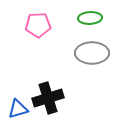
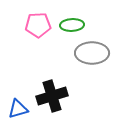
green ellipse: moved 18 px left, 7 px down
black cross: moved 4 px right, 2 px up
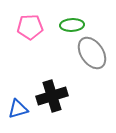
pink pentagon: moved 8 px left, 2 px down
gray ellipse: rotated 56 degrees clockwise
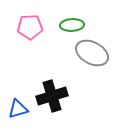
gray ellipse: rotated 28 degrees counterclockwise
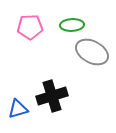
gray ellipse: moved 1 px up
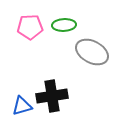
green ellipse: moved 8 px left
black cross: rotated 8 degrees clockwise
blue triangle: moved 4 px right, 3 px up
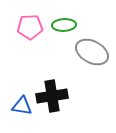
blue triangle: rotated 25 degrees clockwise
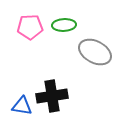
gray ellipse: moved 3 px right
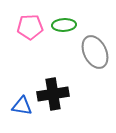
gray ellipse: rotated 36 degrees clockwise
black cross: moved 1 px right, 2 px up
